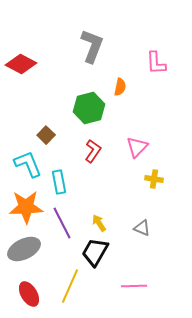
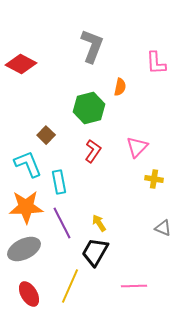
gray triangle: moved 21 px right
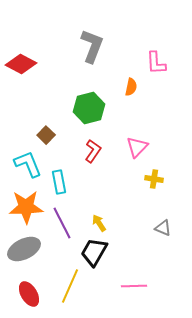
orange semicircle: moved 11 px right
black trapezoid: moved 1 px left
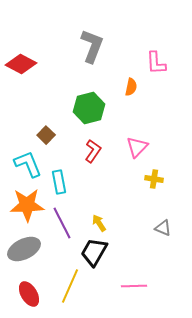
orange star: moved 1 px right, 2 px up
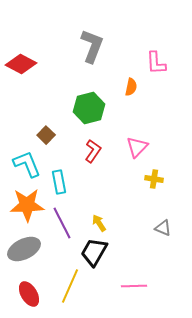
cyan L-shape: moved 1 px left
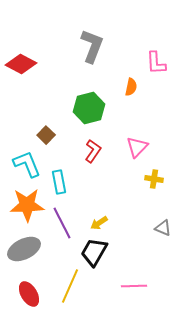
yellow arrow: rotated 90 degrees counterclockwise
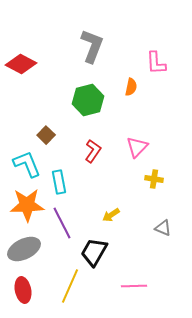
green hexagon: moved 1 px left, 8 px up
yellow arrow: moved 12 px right, 8 px up
red ellipse: moved 6 px left, 4 px up; rotated 20 degrees clockwise
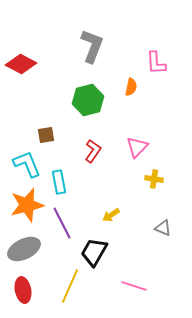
brown square: rotated 36 degrees clockwise
orange star: rotated 12 degrees counterclockwise
pink line: rotated 20 degrees clockwise
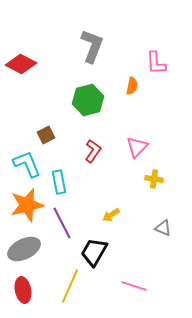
orange semicircle: moved 1 px right, 1 px up
brown square: rotated 18 degrees counterclockwise
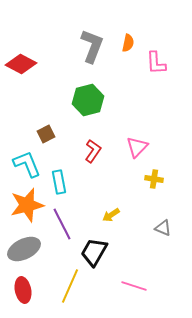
orange semicircle: moved 4 px left, 43 px up
brown square: moved 1 px up
purple line: moved 1 px down
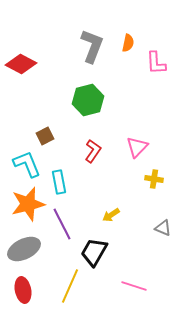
brown square: moved 1 px left, 2 px down
orange star: moved 1 px right, 1 px up
